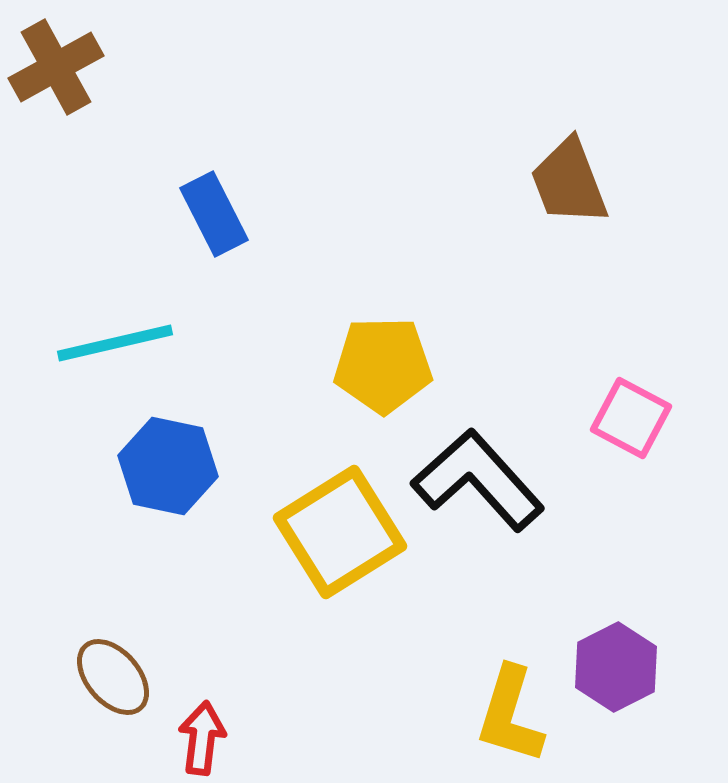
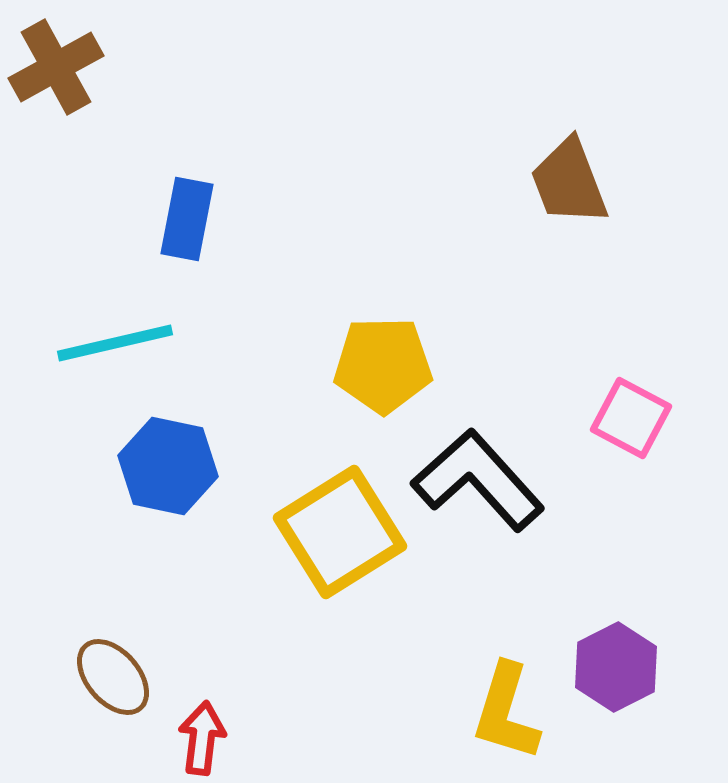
blue rectangle: moved 27 px left, 5 px down; rotated 38 degrees clockwise
yellow L-shape: moved 4 px left, 3 px up
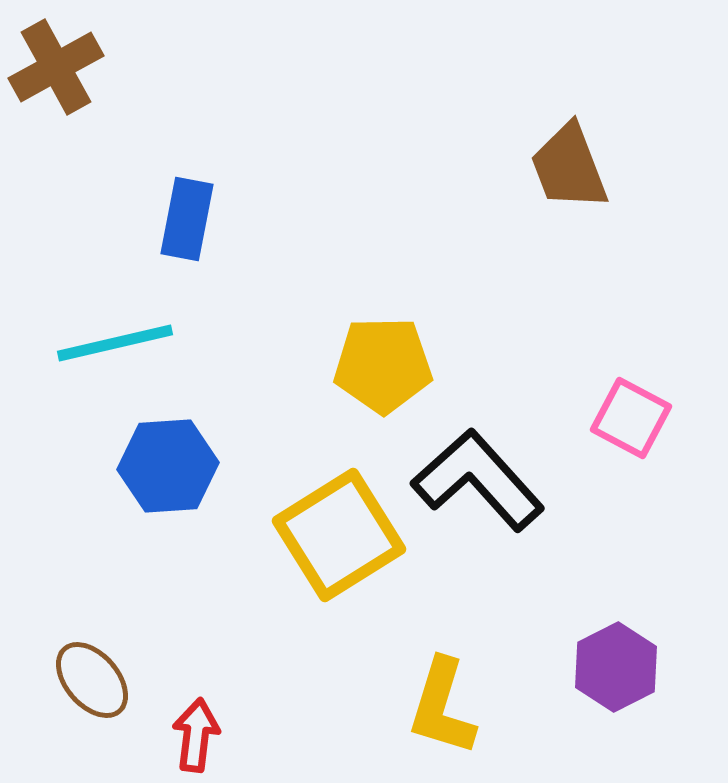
brown trapezoid: moved 15 px up
blue hexagon: rotated 16 degrees counterclockwise
yellow square: moved 1 px left, 3 px down
brown ellipse: moved 21 px left, 3 px down
yellow L-shape: moved 64 px left, 5 px up
red arrow: moved 6 px left, 3 px up
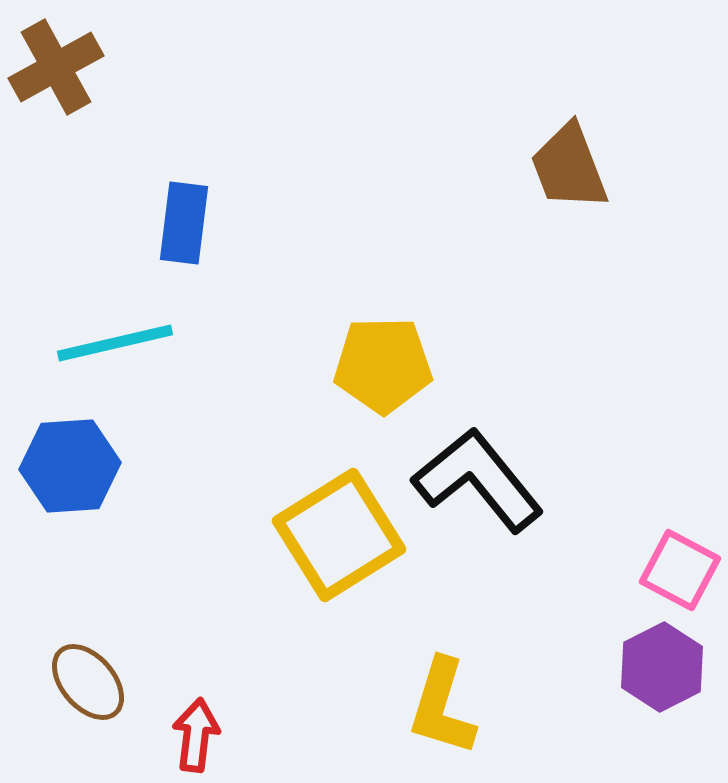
blue rectangle: moved 3 px left, 4 px down; rotated 4 degrees counterclockwise
pink square: moved 49 px right, 152 px down
blue hexagon: moved 98 px left
black L-shape: rotated 3 degrees clockwise
purple hexagon: moved 46 px right
brown ellipse: moved 4 px left, 2 px down
